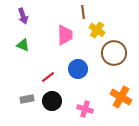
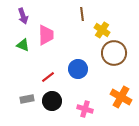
brown line: moved 1 px left, 2 px down
yellow cross: moved 5 px right
pink trapezoid: moved 19 px left
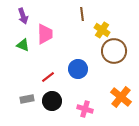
pink trapezoid: moved 1 px left, 1 px up
brown circle: moved 2 px up
orange cross: rotated 10 degrees clockwise
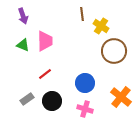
yellow cross: moved 1 px left, 4 px up
pink trapezoid: moved 7 px down
blue circle: moved 7 px right, 14 px down
red line: moved 3 px left, 3 px up
gray rectangle: rotated 24 degrees counterclockwise
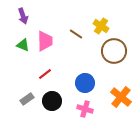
brown line: moved 6 px left, 20 px down; rotated 48 degrees counterclockwise
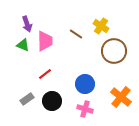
purple arrow: moved 4 px right, 8 px down
blue circle: moved 1 px down
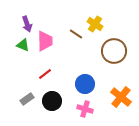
yellow cross: moved 6 px left, 2 px up
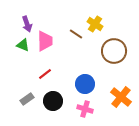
black circle: moved 1 px right
